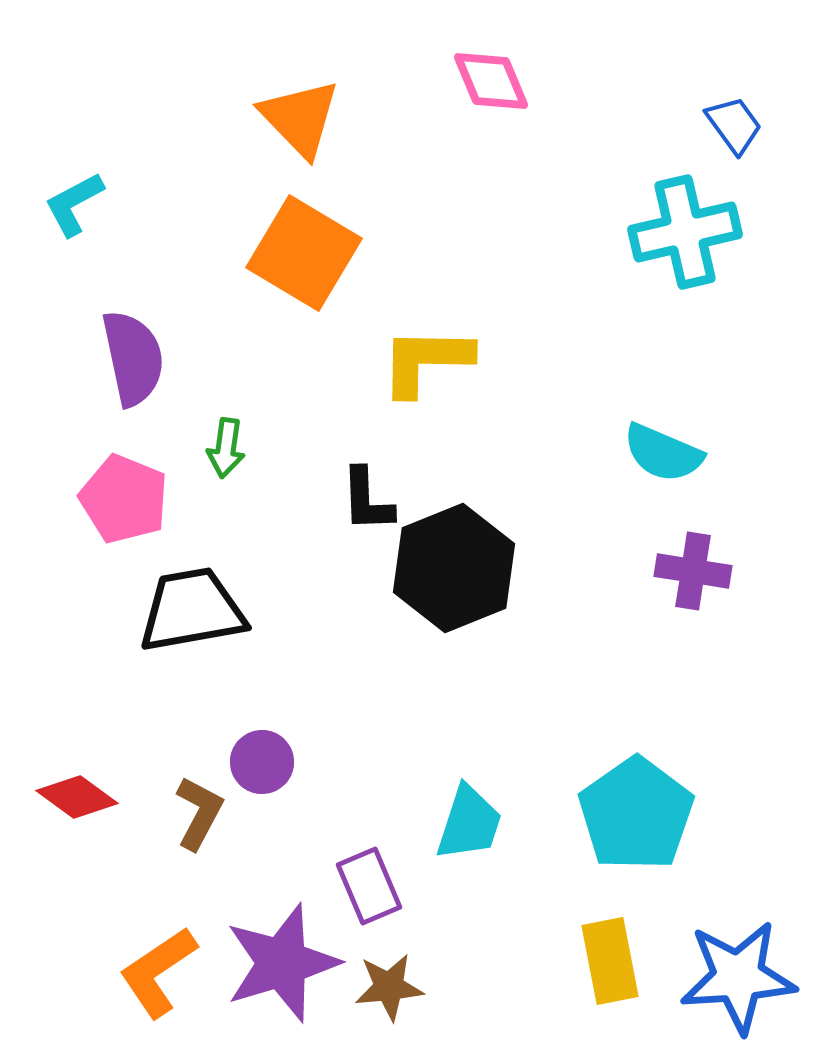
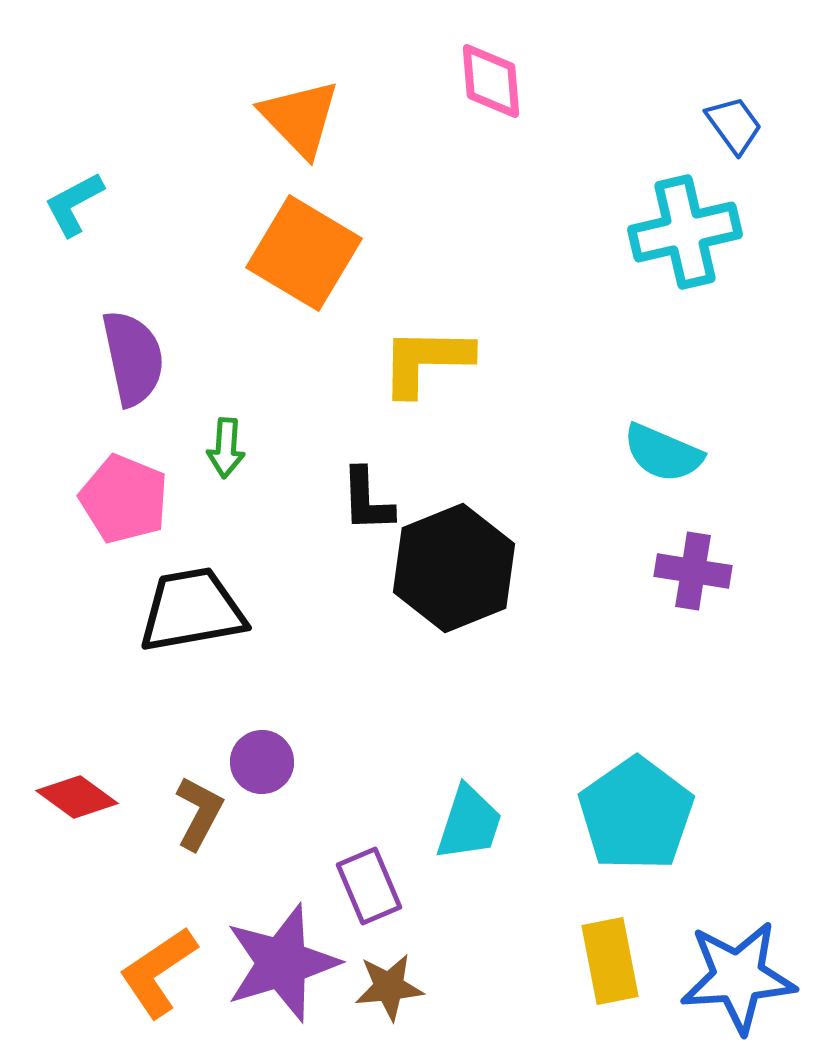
pink diamond: rotated 18 degrees clockwise
green arrow: rotated 4 degrees counterclockwise
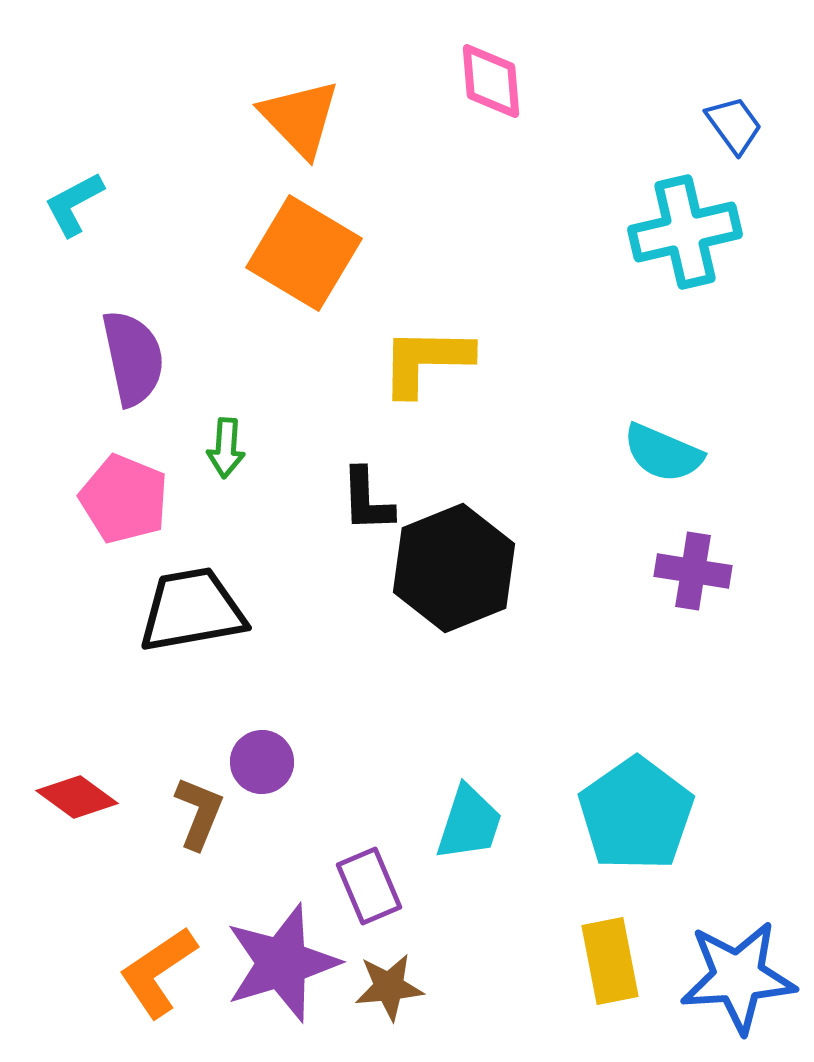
brown L-shape: rotated 6 degrees counterclockwise
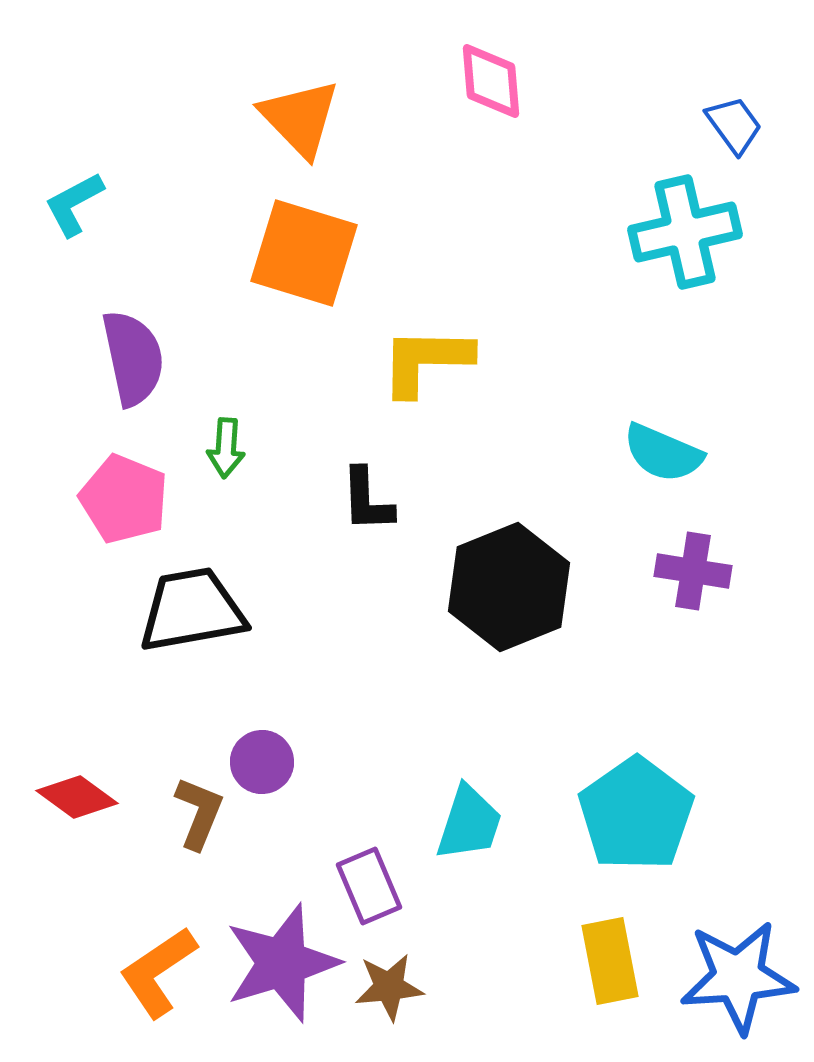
orange square: rotated 14 degrees counterclockwise
black hexagon: moved 55 px right, 19 px down
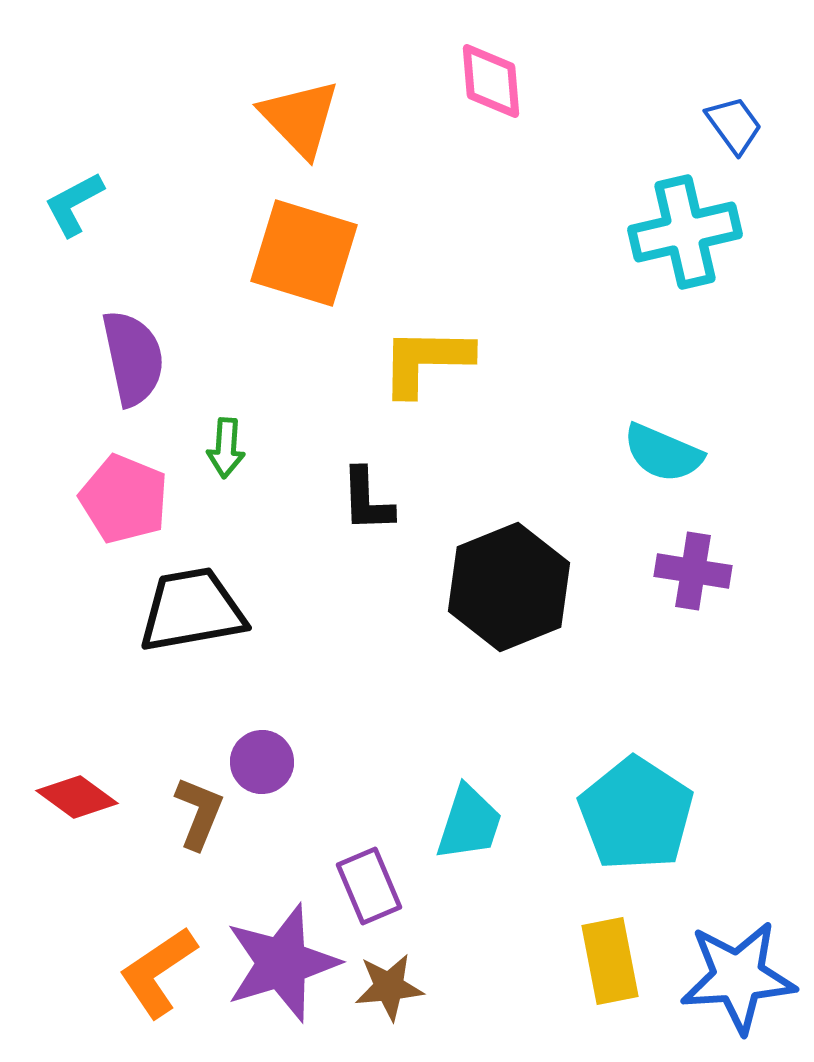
cyan pentagon: rotated 4 degrees counterclockwise
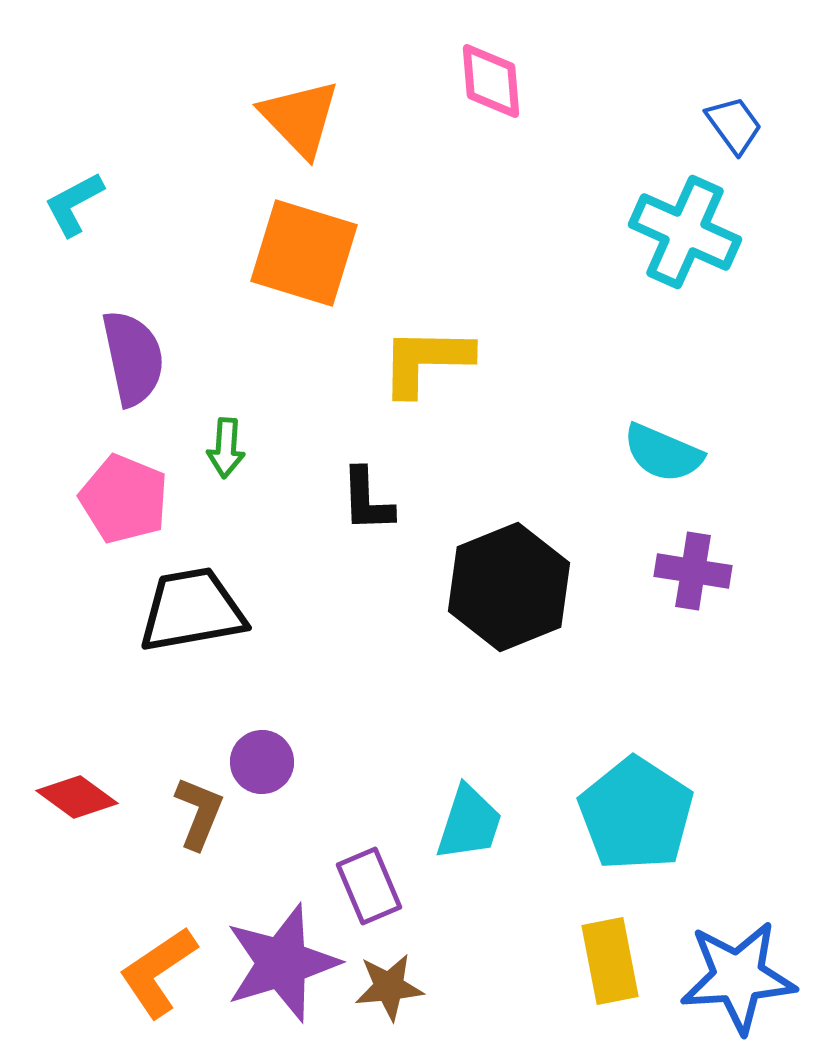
cyan cross: rotated 37 degrees clockwise
